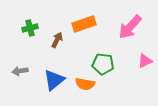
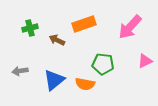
brown arrow: rotated 91 degrees counterclockwise
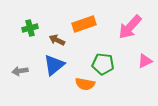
blue triangle: moved 15 px up
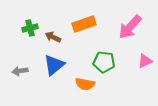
brown arrow: moved 4 px left, 3 px up
green pentagon: moved 1 px right, 2 px up
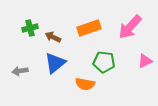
orange rectangle: moved 5 px right, 4 px down
blue triangle: moved 1 px right, 2 px up
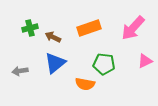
pink arrow: moved 3 px right, 1 px down
green pentagon: moved 2 px down
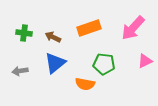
green cross: moved 6 px left, 5 px down; rotated 21 degrees clockwise
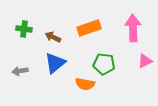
pink arrow: rotated 136 degrees clockwise
green cross: moved 4 px up
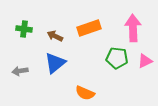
brown arrow: moved 2 px right, 1 px up
green pentagon: moved 13 px right, 6 px up
orange semicircle: moved 9 px down; rotated 12 degrees clockwise
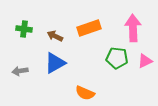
blue triangle: rotated 10 degrees clockwise
